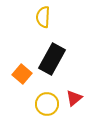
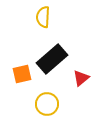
black rectangle: rotated 20 degrees clockwise
orange square: rotated 36 degrees clockwise
red triangle: moved 7 px right, 20 px up
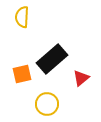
yellow semicircle: moved 21 px left
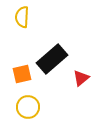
yellow circle: moved 19 px left, 3 px down
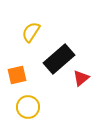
yellow semicircle: moved 9 px right, 15 px down; rotated 30 degrees clockwise
black rectangle: moved 7 px right
orange square: moved 5 px left, 1 px down
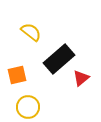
yellow semicircle: rotated 95 degrees clockwise
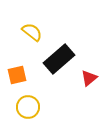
yellow semicircle: moved 1 px right
red triangle: moved 8 px right
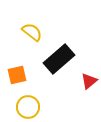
red triangle: moved 3 px down
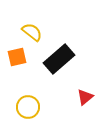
orange square: moved 18 px up
red triangle: moved 4 px left, 16 px down
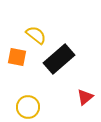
yellow semicircle: moved 4 px right, 3 px down
orange square: rotated 24 degrees clockwise
